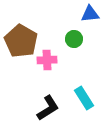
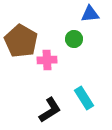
black L-shape: moved 2 px right, 2 px down
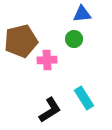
blue triangle: moved 8 px left
brown pentagon: rotated 28 degrees clockwise
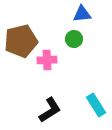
cyan rectangle: moved 12 px right, 7 px down
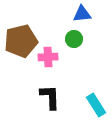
pink cross: moved 1 px right, 3 px up
black L-shape: moved 13 px up; rotated 60 degrees counterclockwise
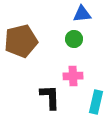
pink cross: moved 25 px right, 19 px down
cyan rectangle: moved 3 px up; rotated 45 degrees clockwise
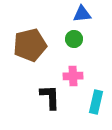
brown pentagon: moved 9 px right, 4 px down
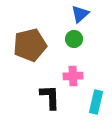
blue triangle: moved 2 px left; rotated 36 degrees counterclockwise
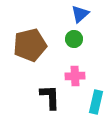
pink cross: moved 2 px right
